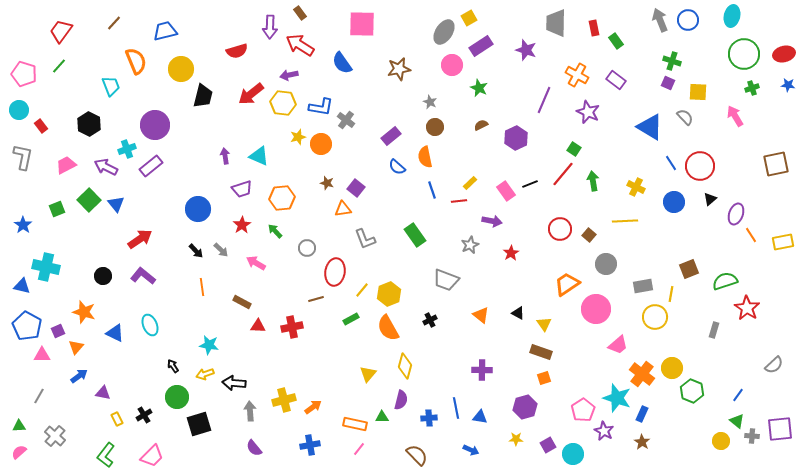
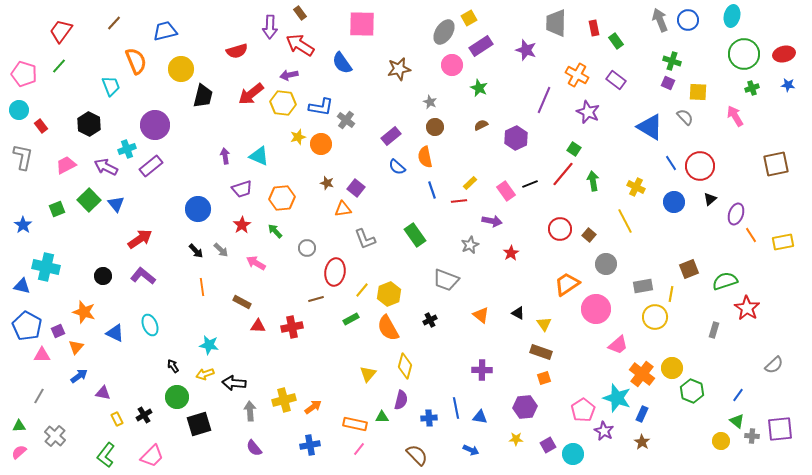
yellow line at (625, 221): rotated 65 degrees clockwise
purple hexagon at (525, 407): rotated 10 degrees clockwise
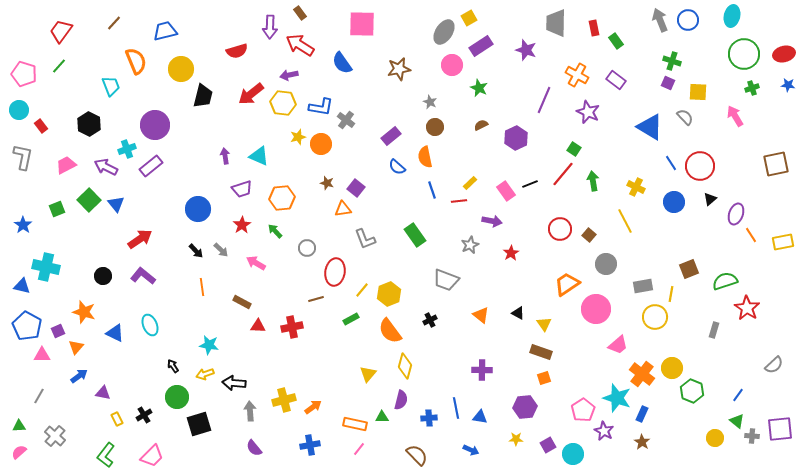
orange semicircle at (388, 328): moved 2 px right, 3 px down; rotated 8 degrees counterclockwise
yellow circle at (721, 441): moved 6 px left, 3 px up
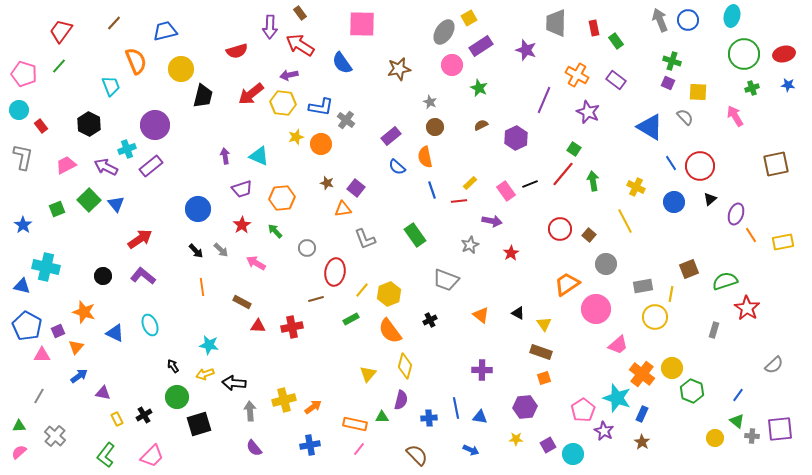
yellow star at (298, 137): moved 2 px left
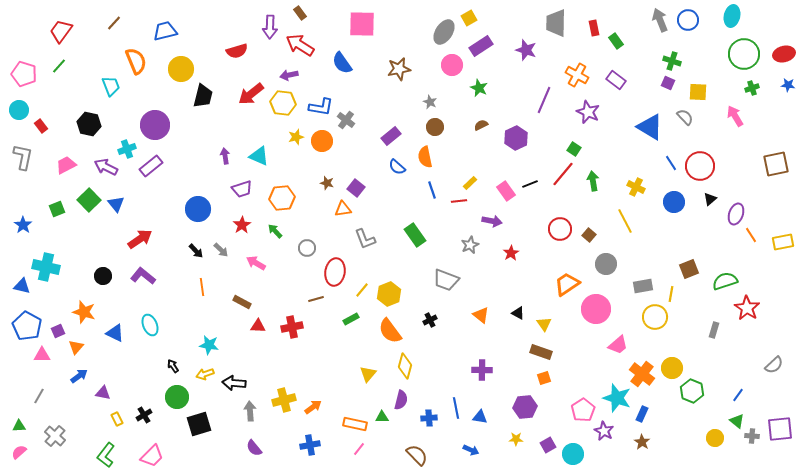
black hexagon at (89, 124): rotated 15 degrees counterclockwise
orange circle at (321, 144): moved 1 px right, 3 px up
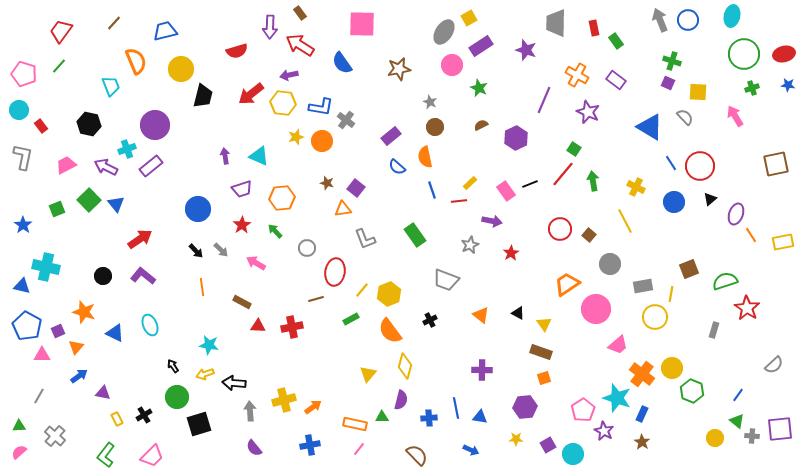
gray circle at (606, 264): moved 4 px right
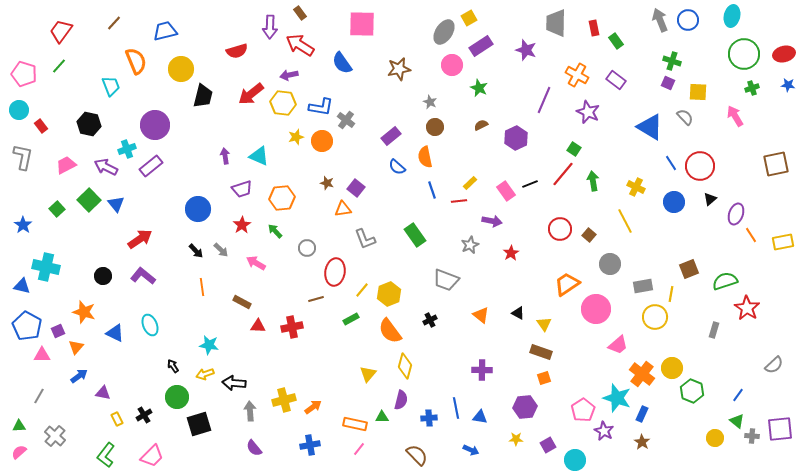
green square at (57, 209): rotated 21 degrees counterclockwise
cyan circle at (573, 454): moved 2 px right, 6 px down
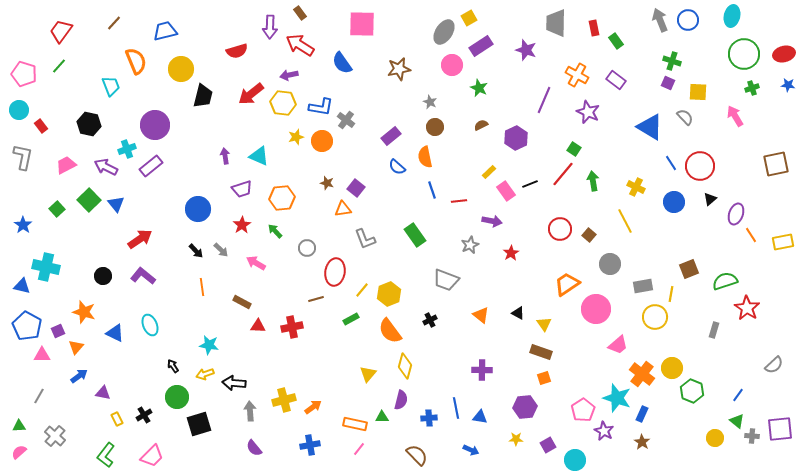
yellow rectangle at (470, 183): moved 19 px right, 11 px up
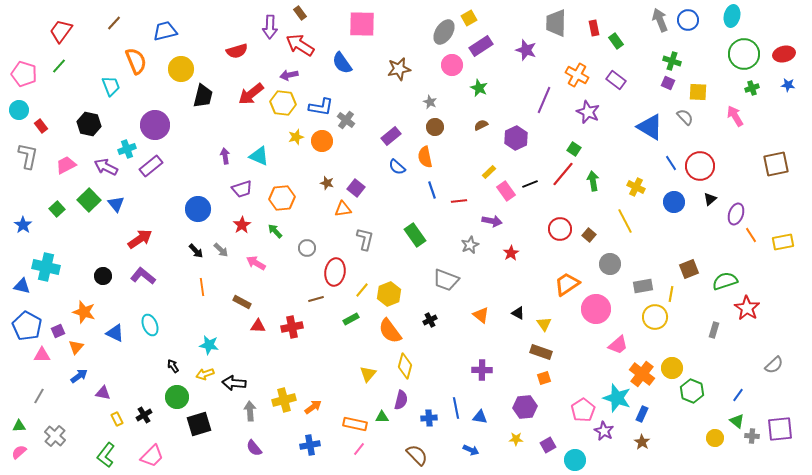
gray L-shape at (23, 157): moved 5 px right, 1 px up
gray L-shape at (365, 239): rotated 145 degrees counterclockwise
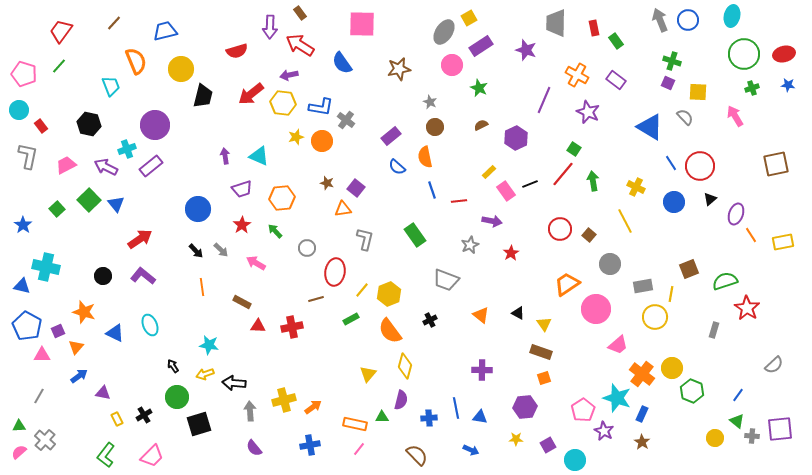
gray cross at (55, 436): moved 10 px left, 4 px down
